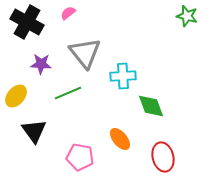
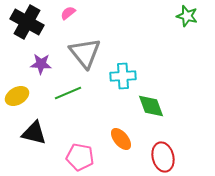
yellow ellipse: moved 1 px right; rotated 20 degrees clockwise
black triangle: moved 2 px down; rotated 40 degrees counterclockwise
orange ellipse: moved 1 px right
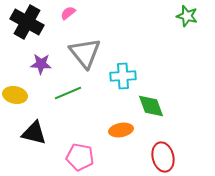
yellow ellipse: moved 2 px left, 1 px up; rotated 40 degrees clockwise
orange ellipse: moved 9 px up; rotated 60 degrees counterclockwise
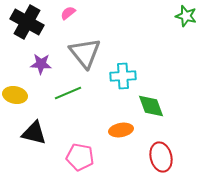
green star: moved 1 px left
red ellipse: moved 2 px left
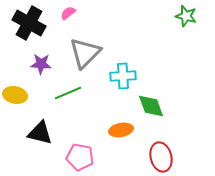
black cross: moved 2 px right, 1 px down
gray triangle: rotated 24 degrees clockwise
black triangle: moved 6 px right
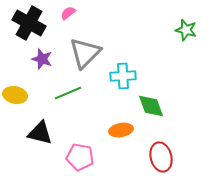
green star: moved 14 px down
purple star: moved 1 px right, 5 px up; rotated 15 degrees clockwise
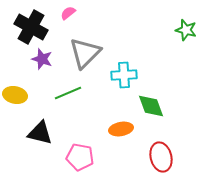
black cross: moved 2 px right, 4 px down
cyan cross: moved 1 px right, 1 px up
orange ellipse: moved 1 px up
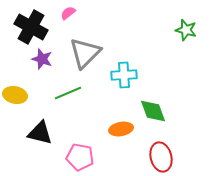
green diamond: moved 2 px right, 5 px down
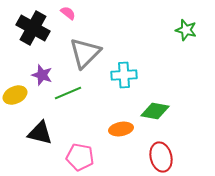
pink semicircle: rotated 77 degrees clockwise
black cross: moved 2 px right, 1 px down
purple star: moved 16 px down
yellow ellipse: rotated 35 degrees counterclockwise
green diamond: moved 2 px right; rotated 60 degrees counterclockwise
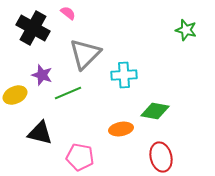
gray triangle: moved 1 px down
